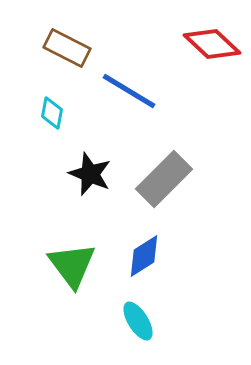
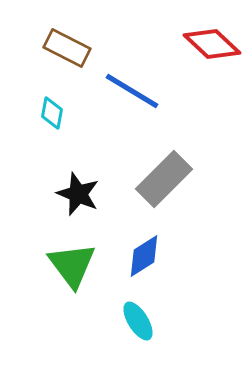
blue line: moved 3 px right
black star: moved 12 px left, 20 px down
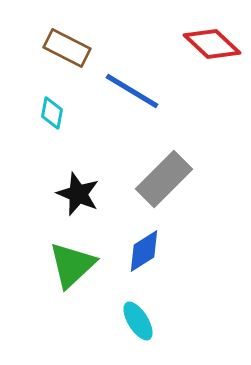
blue diamond: moved 5 px up
green triangle: rotated 24 degrees clockwise
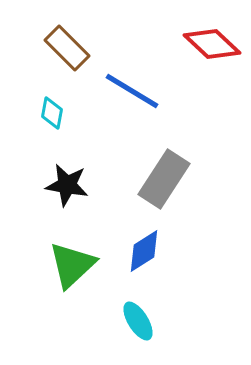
brown rectangle: rotated 18 degrees clockwise
gray rectangle: rotated 12 degrees counterclockwise
black star: moved 11 px left, 9 px up; rotated 12 degrees counterclockwise
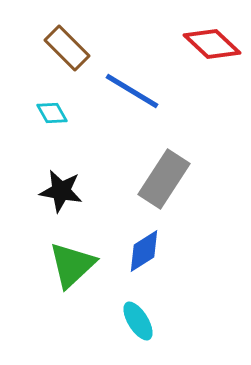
cyan diamond: rotated 40 degrees counterclockwise
black star: moved 6 px left, 6 px down
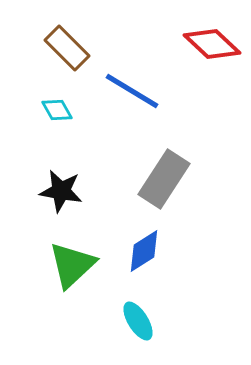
cyan diamond: moved 5 px right, 3 px up
